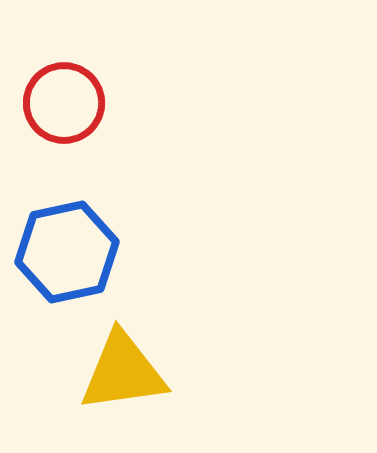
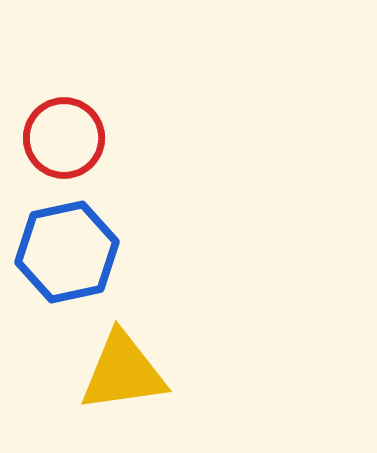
red circle: moved 35 px down
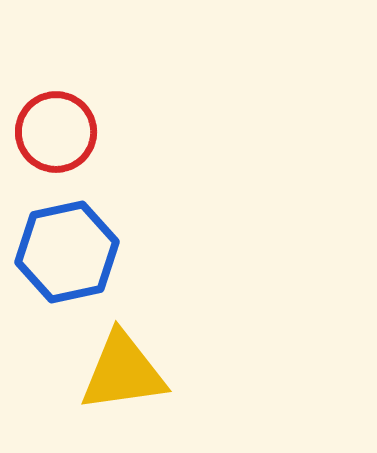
red circle: moved 8 px left, 6 px up
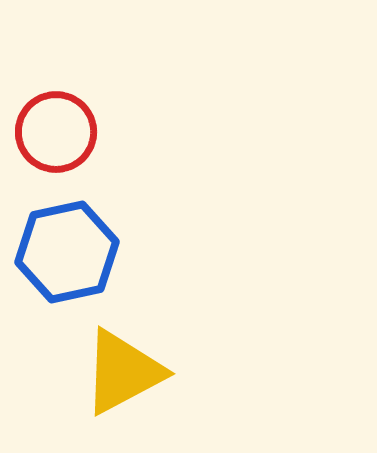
yellow triangle: rotated 20 degrees counterclockwise
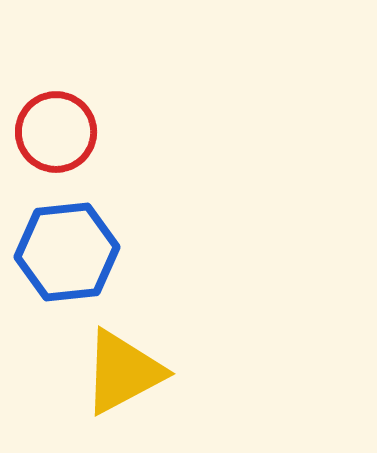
blue hexagon: rotated 6 degrees clockwise
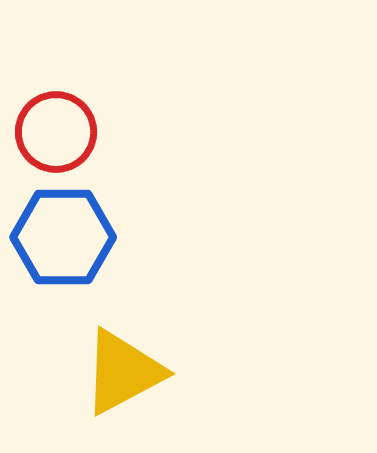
blue hexagon: moved 4 px left, 15 px up; rotated 6 degrees clockwise
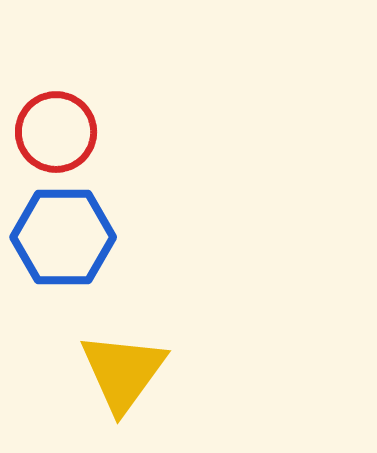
yellow triangle: rotated 26 degrees counterclockwise
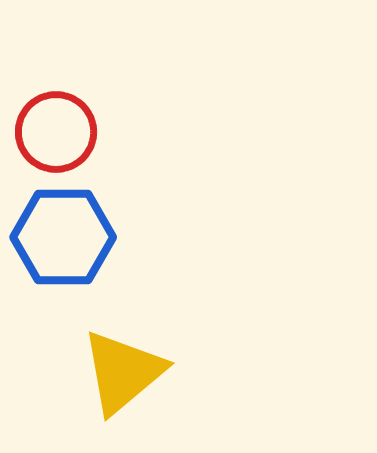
yellow triangle: rotated 14 degrees clockwise
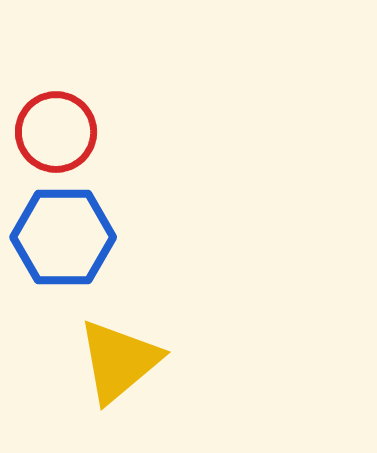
yellow triangle: moved 4 px left, 11 px up
